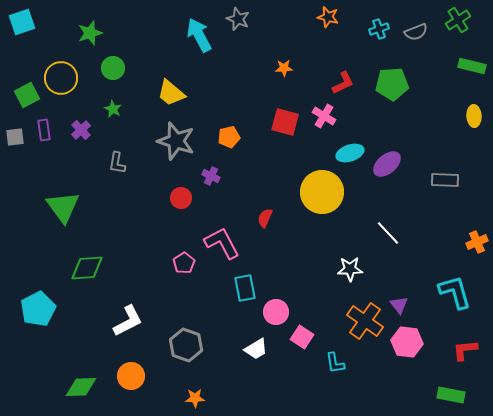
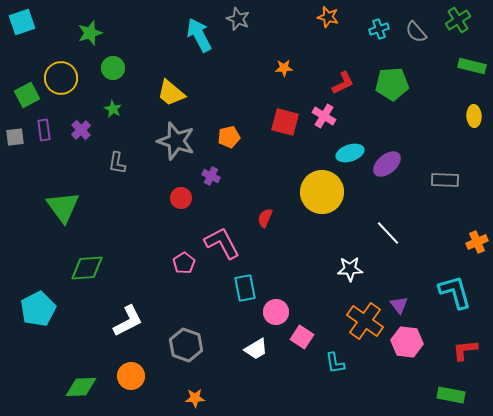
gray semicircle at (416, 32): rotated 70 degrees clockwise
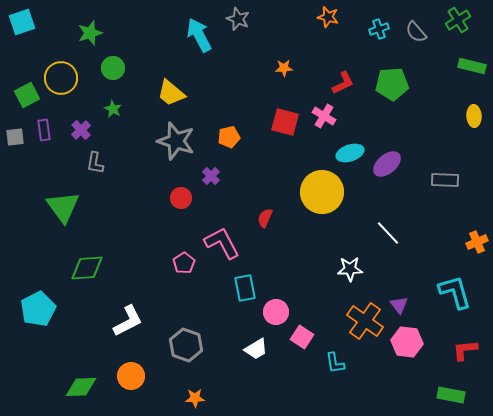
gray L-shape at (117, 163): moved 22 px left
purple cross at (211, 176): rotated 18 degrees clockwise
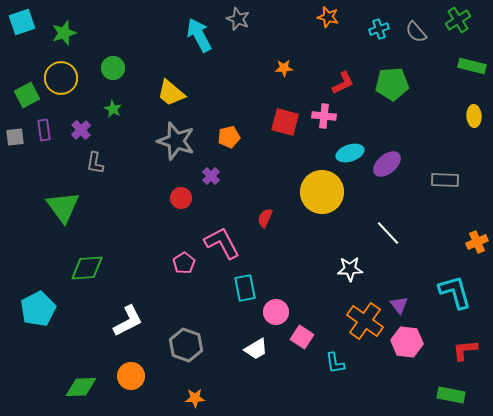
green star at (90, 33): moved 26 px left
pink cross at (324, 116): rotated 25 degrees counterclockwise
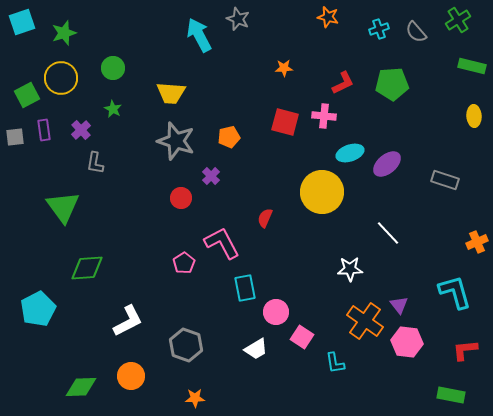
yellow trapezoid at (171, 93): rotated 36 degrees counterclockwise
gray rectangle at (445, 180): rotated 16 degrees clockwise
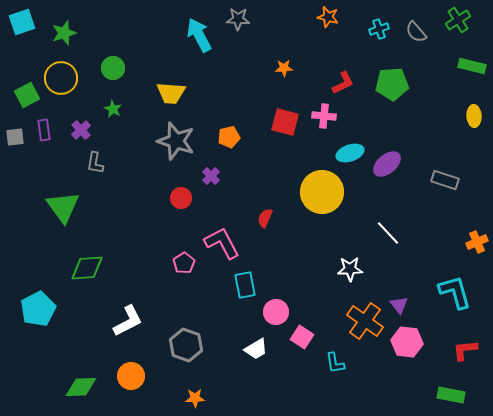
gray star at (238, 19): rotated 20 degrees counterclockwise
cyan rectangle at (245, 288): moved 3 px up
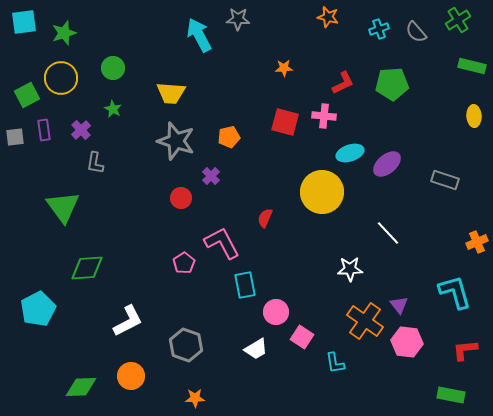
cyan square at (22, 22): moved 2 px right; rotated 12 degrees clockwise
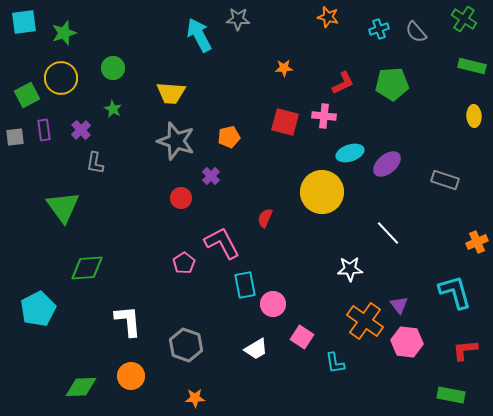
green cross at (458, 20): moved 6 px right, 1 px up; rotated 25 degrees counterclockwise
pink circle at (276, 312): moved 3 px left, 8 px up
white L-shape at (128, 321): rotated 68 degrees counterclockwise
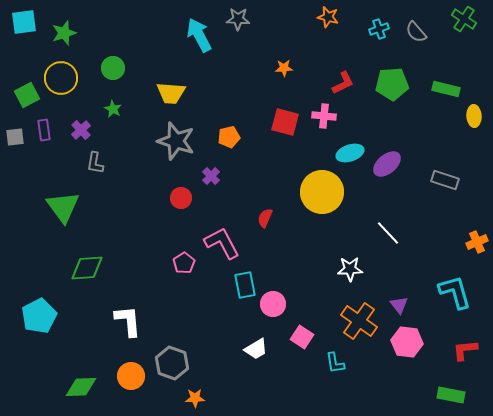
green rectangle at (472, 66): moved 26 px left, 23 px down
cyan pentagon at (38, 309): moved 1 px right, 7 px down
orange cross at (365, 321): moved 6 px left
gray hexagon at (186, 345): moved 14 px left, 18 px down
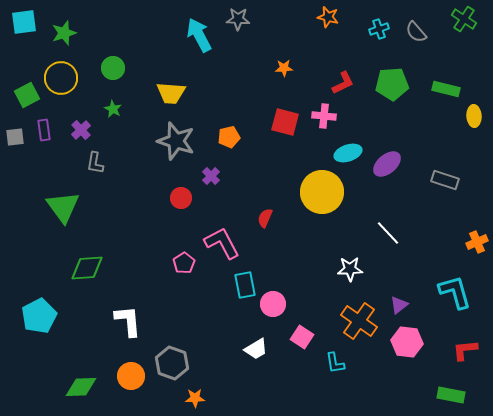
cyan ellipse at (350, 153): moved 2 px left
purple triangle at (399, 305): rotated 30 degrees clockwise
